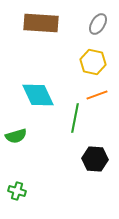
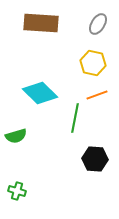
yellow hexagon: moved 1 px down
cyan diamond: moved 2 px right, 2 px up; rotated 20 degrees counterclockwise
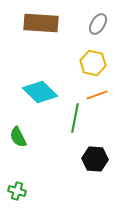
cyan diamond: moved 1 px up
green semicircle: moved 2 px right, 1 px down; rotated 80 degrees clockwise
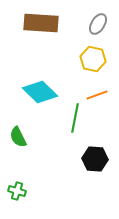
yellow hexagon: moved 4 px up
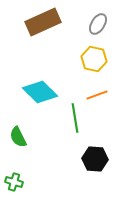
brown rectangle: moved 2 px right, 1 px up; rotated 28 degrees counterclockwise
yellow hexagon: moved 1 px right
green line: rotated 20 degrees counterclockwise
green cross: moved 3 px left, 9 px up
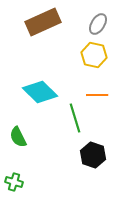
yellow hexagon: moved 4 px up
orange line: rotated 20 degrees clockwise
green line: rotated 8 degrees counterclockwise
black hexagon: moved 2 px left, 4 px up; rotated 15 degrees clockwise
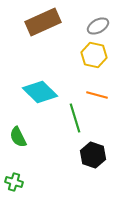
gray ellipse: moved 2 px down; rotated 30 degrees clockwise
orange line: rotated 15 degrees clockwise
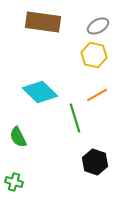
brown rectangle: rotated 32 degrees clockwise
orange line: rotated 45 degrees counterclockwise
black hexagon: moved 2 px right, 7 px down
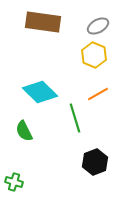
yellow hexagon: rotated 10 degrees clockwise
orange line: moved 1 px right, 1 px up
green semicircle: moved 6 px right, 6 px up
black hexagon: rotated 20 degrees clockwise
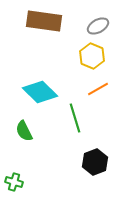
brown rectangle: moved 1 px right, 1 px up
yellow hexagon: moved 2 px left, 1 px down
orange line: moved 5 px up
